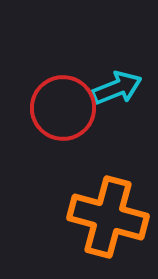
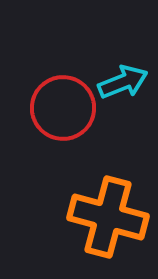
cyan arrow: moved 6 px right, 6 px up
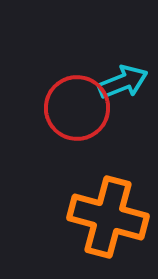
red circle: moved 14 px right
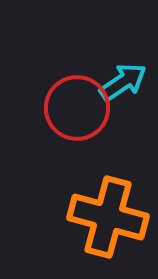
cyan arrow: rotated 12 degrees counterclockwise
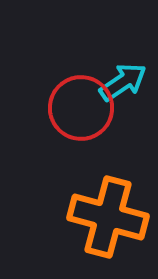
red circle: moved 4 px right
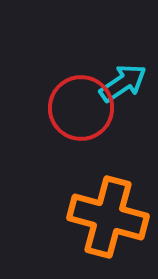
cyan arrow: moved 1 px down
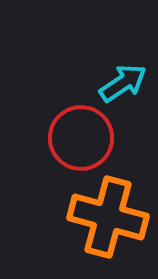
red circle: moved 30 px down
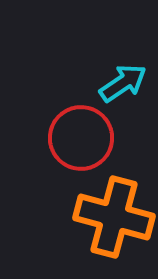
orange cross: moved 6 px right
